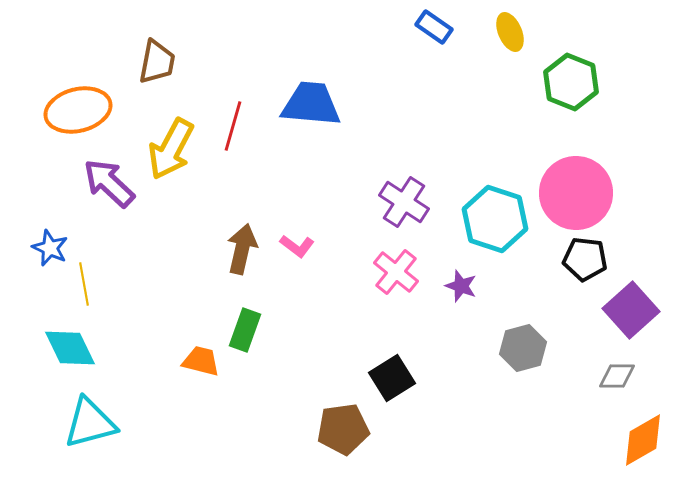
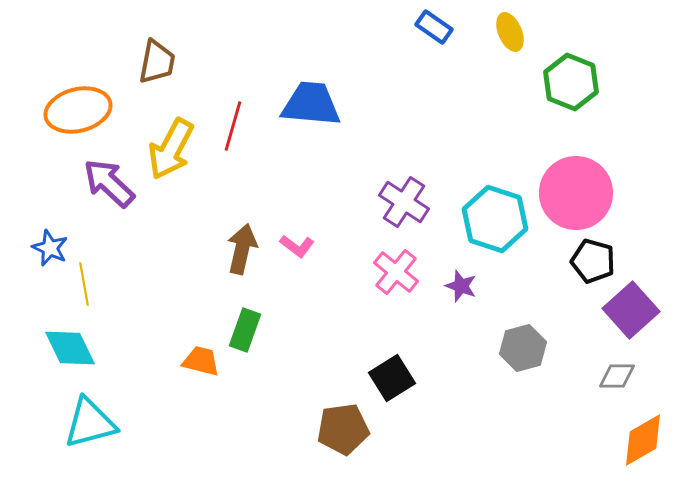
black pentagon: moved 8 px right, 2 px down; rotated 9 degrees clockwise
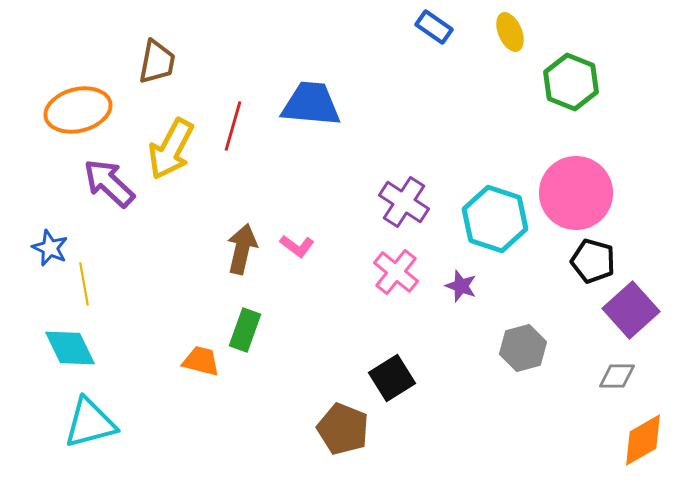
brown pentagon: rotated 30 degrees clockwise
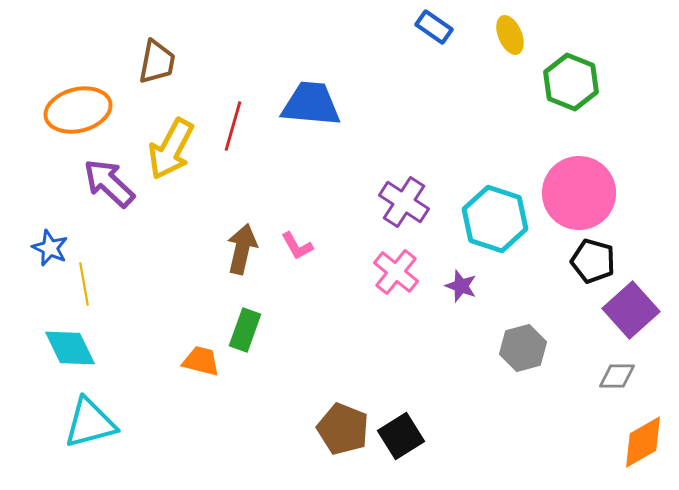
yellow ellipse: moved 3 px down
pink circle: moved 3 px right
pink L-shape: rotated 24 degrees clockwise
black square: moved 9 px right, 58 px down
orange diamond: moved 2 px down
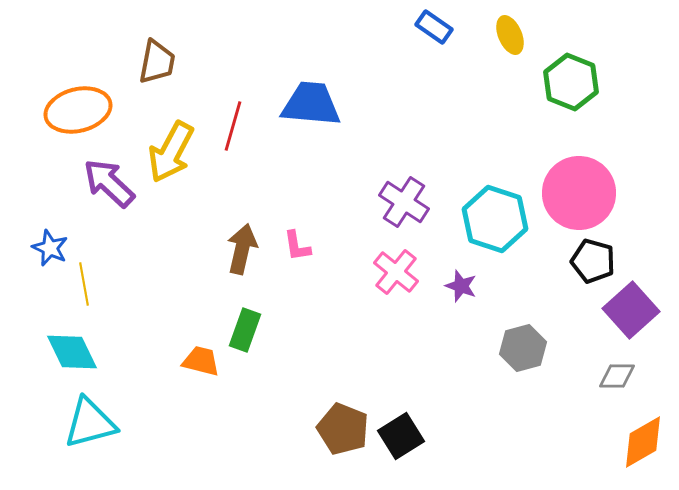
yellow arrow: moved 3 px down
pink L-shape: rotated 20 degrees clockwise
cyan diamond: moved 2 px right, 4 px down
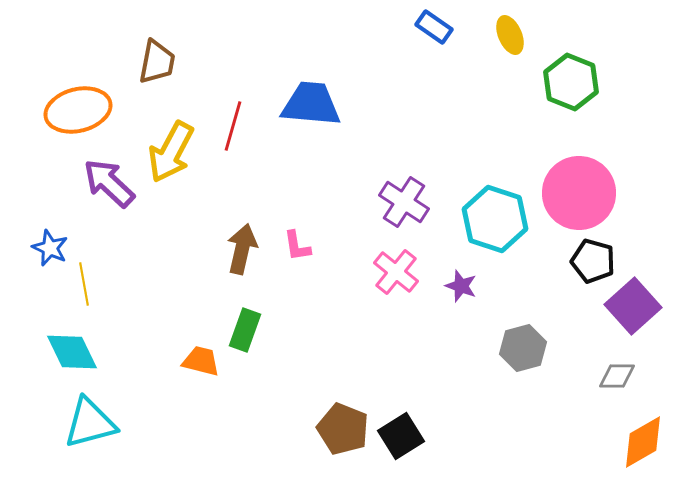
purple square: moved 2 px right, 4 px up
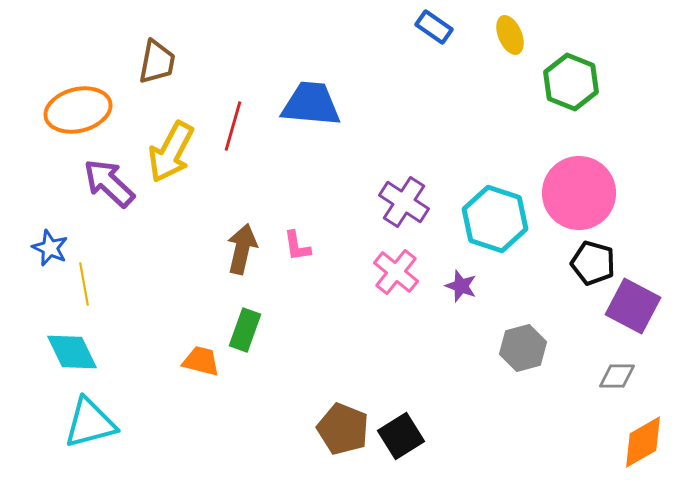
black pentagon: moved 2 px down
purple square: rotated 20 degrees counterclockwise
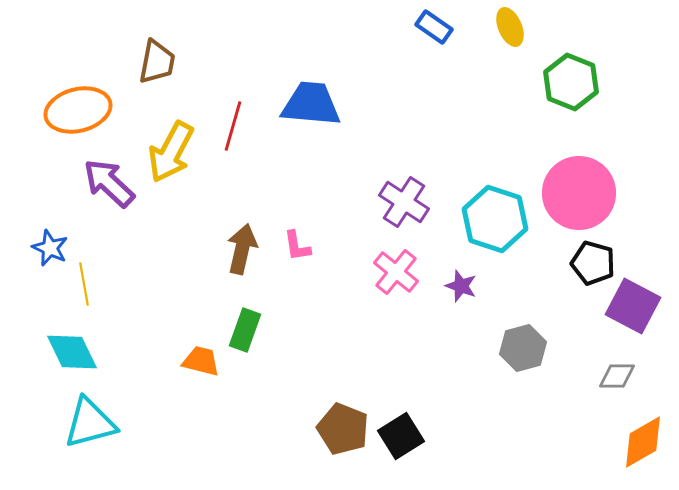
yellow ellipse: moved 8 px up
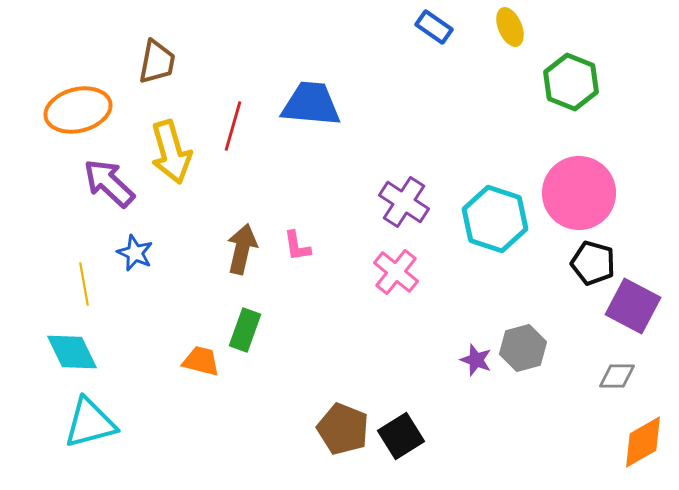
yellow arrow: rotated 44 degrees counterclockwise
blue star: moved 85 px right, 5 px down
purple star: moved 15 px right, 74 px down
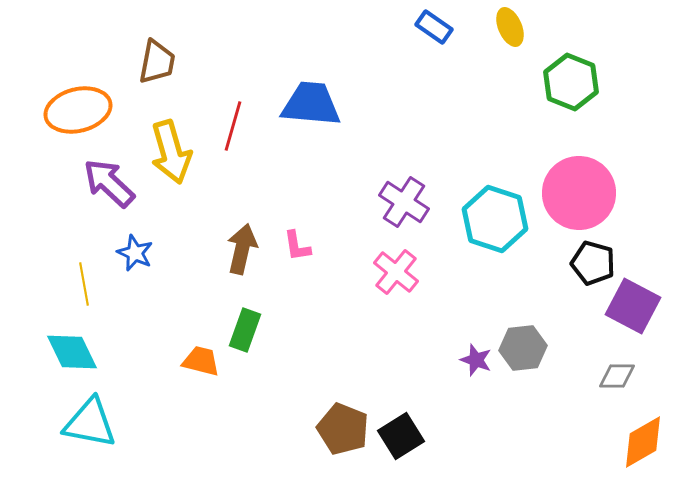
gray hexagon: rotated 9 degrees clockwise
cyan triangle: rotated 26 degrees clockwise
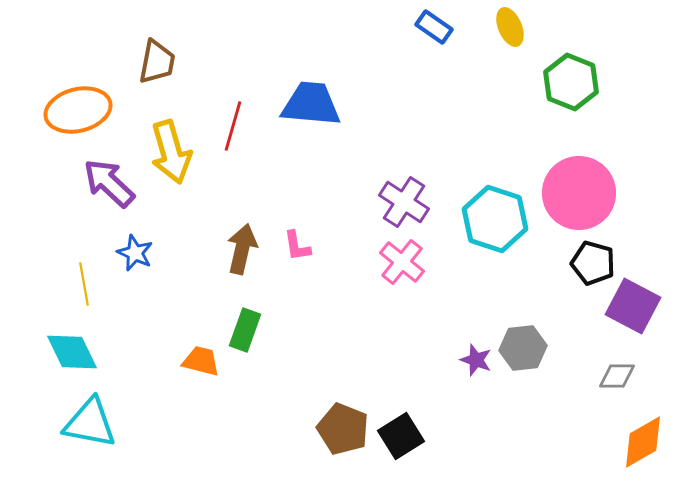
pink cross: moved 6 px right, 10 px up
